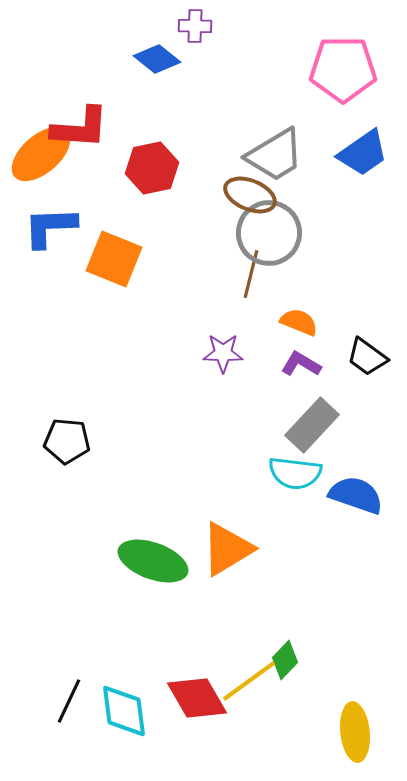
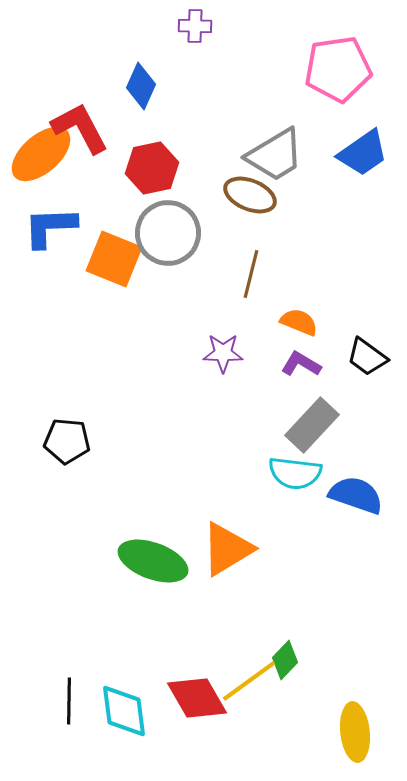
blue diamond: moved 16 px left, 27 px down; rotated 75 degrees clockwise
pink pentagon: moved 5 px left; rotated 8 degrees counterclockwise
red L-shape: rotated 122 degrees counterclockwise
gray circle: moved 101 px left
black line: rotated 24 degrees counterclockwise
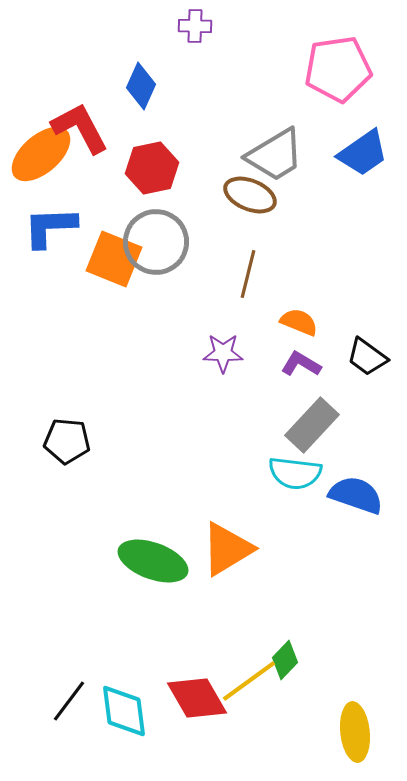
gray circle: moved 12 px left, 9 px down
brown line: moved 3 px left
black line: rotated 36 degrees clockwise
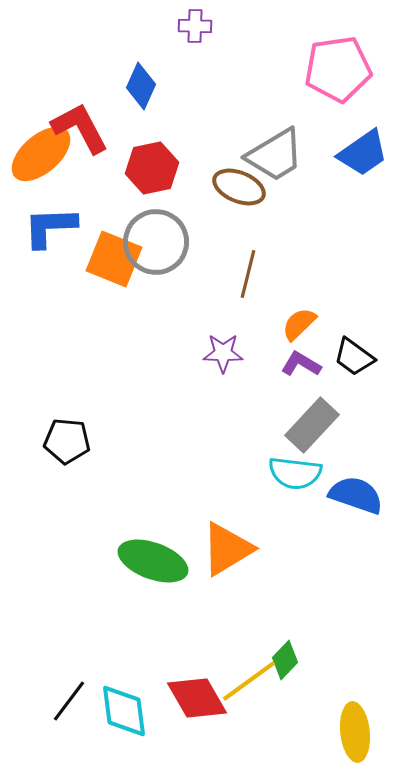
brown ellipse: moved 11 px left, 8 px up
orange semicircle: moved 2 px down; rotated 66 degrees counterclockwise
black trapezoid: moved 13 px left
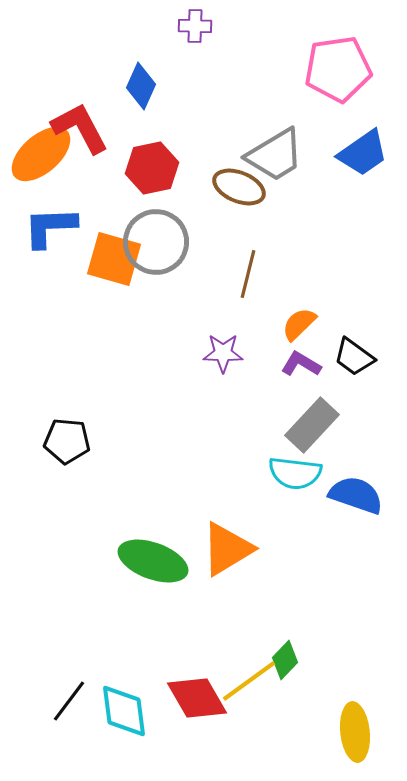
orange square: rotated 6 degrees counterclockwise
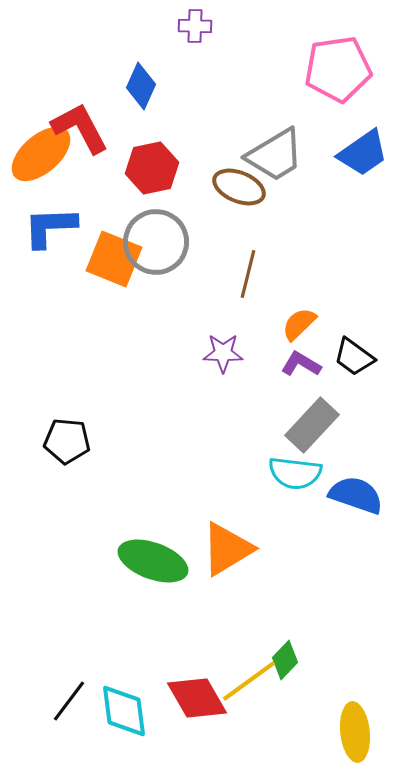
orange square: rotated 6 degrees clockwise
